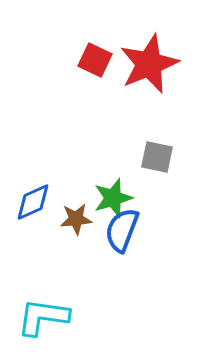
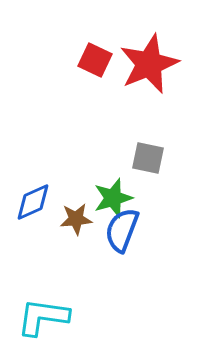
gray square: moved 9 px left, 1 px down
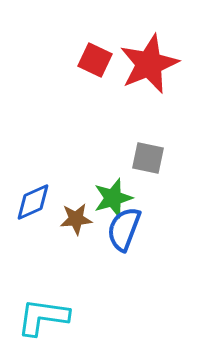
blue semicircle: moved 2 px right, 1 px up
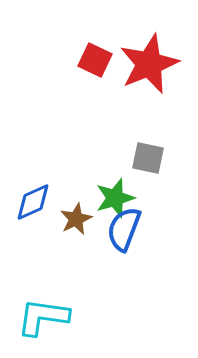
green star: moved 2 px right
brown star: rotated 20 degrees counterclockwise
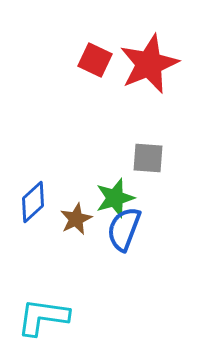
gray square: rotated 8 degrees counterclockwise
blue diamond: rotated 18 degrees counterclockwise
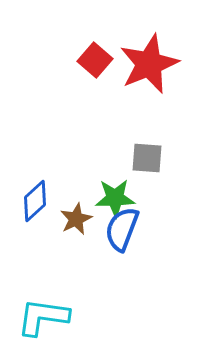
red square: rotated 16 degrees clockwise
gray square: moved 1 px left
green star: rotated 15 degrees clockwise
blue diamond: moved 2 px right, 1 px up
blue semicircle: moved 2 px left
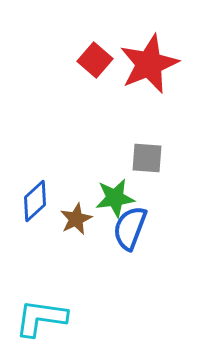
green star: rotated 6 degrees counterclockwise
blue semicircle: moved 8 px right, 1 px up
cyan L-shape: moved 2 px left, 1 px down
